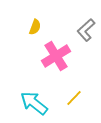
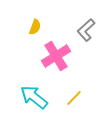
cyan arrow: moved 6 px up
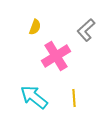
yellow line: rotated 48 degrees counterclockwise
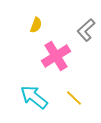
yellow semicircle: moved 1 px right, 2 px up
yellow line: rotated 42 degrees counterclockwise
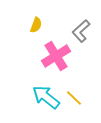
gray L-shape: moved 5 px left, 1 px down
cyan arrow: moved 12 px right
